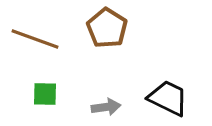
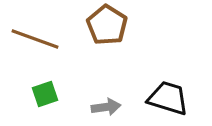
brown pentagon: moved 3 px up
green square: rotated 20 degrees counterclockwise
black trapezoid: rotated 9 degrees counterclockwise
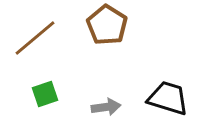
brown line: moved 1 px up; rotated 60 degrees counterclockwise
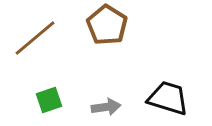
green square: moved 4 px right, 6 px down
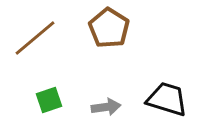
brown pentagon: moved 2 px right, 3 px down
black trapezoid: moved 1 px left, 1 px down
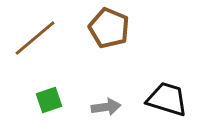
brown pentagon: rotated 9 degrees counterclockwise
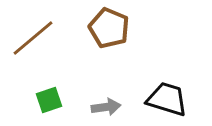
brown line: moved 2 px left
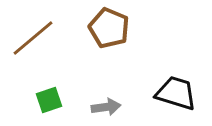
black trapezoid: moved 9 px right, 6 px up
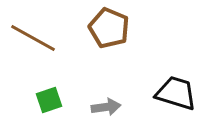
brown line: rotated 69 degrees clockwise
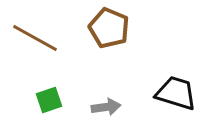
brown line: moved 2 px right
